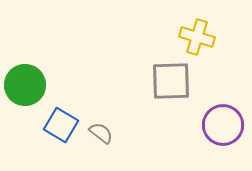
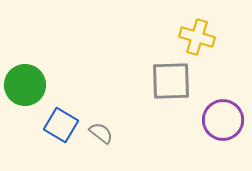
purple circle: moved 5 px up
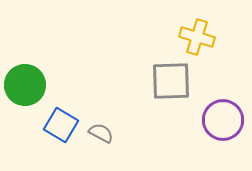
gray semicircle: rotated 10 degrees counterclockwise
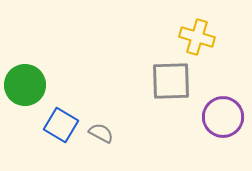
purple circle: moved 3 px up
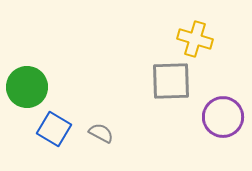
yellow cross: moved 2 px left, 2 px down
green circle: moved 2 px right, 2 px down
blue square: moved 7 px left, 4 px down
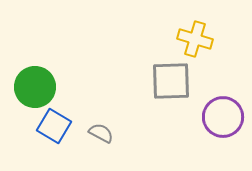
green circle: moved 8 px right
blue square: moved 3 px up
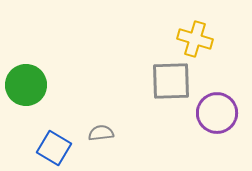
green circle: moved 9 px left, 2 px up
purple circle: moved 6 px left, 4 px up
blue square: moved 22 px down
gray semicircle: rotated 35 degrees counterclockwise
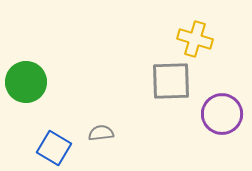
green circle: moved 3 px up
purple circle: moved 5 px right, 1 px down
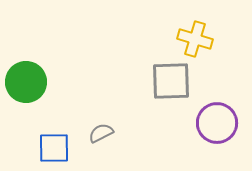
purple circle: moved 5 px left, 9 px down
gray semicircle: rotated 20 degrees counterclockwise
blue square: rotated 32 degrees counterclockwise
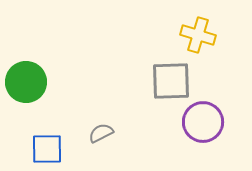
yellow cross: moved 3 px right, 4 px up
purple circle: moved 14 px left, 1 px up
blue square: moved 7 px left, 1 px down
